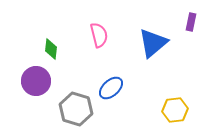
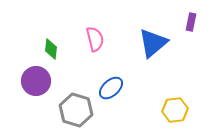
pink semicircle: moved 4 px left, 4 px down
gray hexagon: moved 1 px down
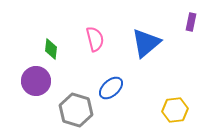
blue triangle: moved 7 px left
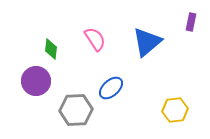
pink semicircle: rotated 20 degrees counterclockwise
blue triangle: moved 1 px right, 1 px up
gray hexagon: rotated 20 degrees counterclockwise
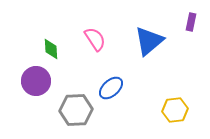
blue triangle: moved 2 px right, 1 px up
green diamond: rotated 10 degrees counterclockwise
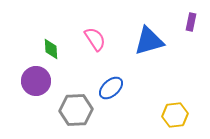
blue triangle: rotated 24 degrees clockwise
yellow hexagon: moved 5 px down
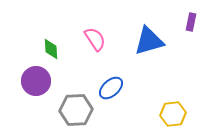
yellow hexagon: moved 2 px left, 1 px up
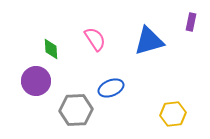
blue ellipse: rotated 20 degrees clockwise
